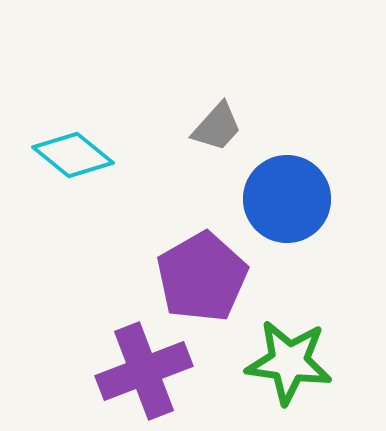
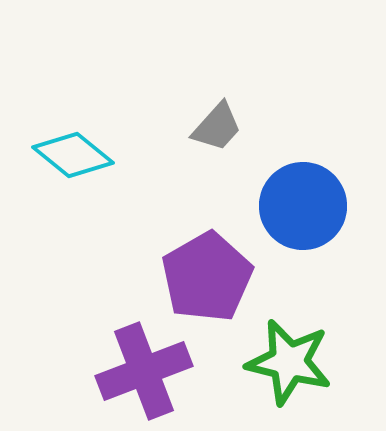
blue circle: moved 16 px right, 7 px down
purple pentagon: moved 5 px right
green star: rotated 6 degrees clockwise
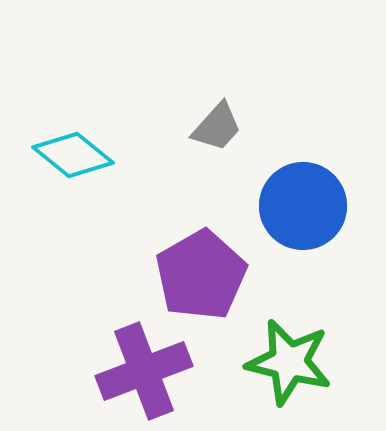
purple pentagon: moved 6 px left, 2 px up
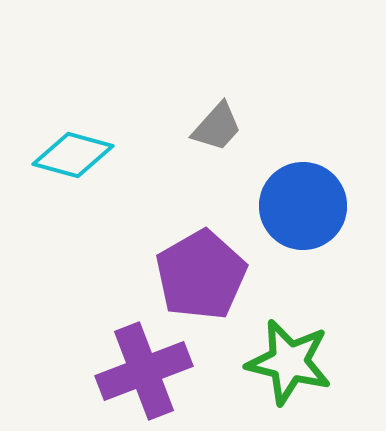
cyan diamond: rotated 24 degrees counterclockwise
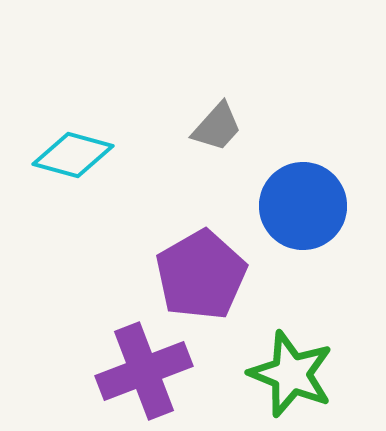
green star: moved 2 px right, 12 px down; rotated 8 degrees clockwise
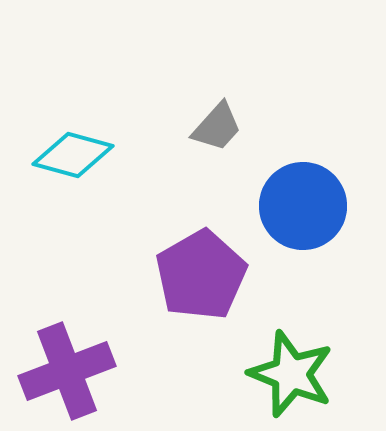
purple cross: moved 77 px left
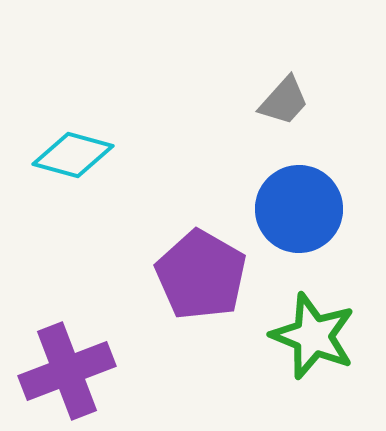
gray trapezoid: moved 67 px right, 26 px up
blue circle: moved 4 px left, 3 px down
purple pentagon: rotated 12 degrees counterclockwise
green star: moved 22 px right, 38 px up
